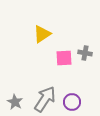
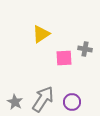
yellow triangle: moved 1 px left
gray cross: moved 4 px up
gray arrow: moved 2 px left
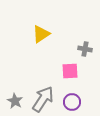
pink square: moved 6 px right, 13 px down
gray star: moved 1 px up
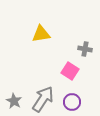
yellow triangle: rotated 24 degrees clockwise
pink square: rotated 36 degrees clockwise
gray star: moved 1 px left
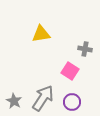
gray arrow: moved 1 px up
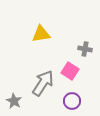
gray arrow: moved 15 px up
purple circle: moved 1 px up
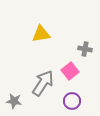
pink square: rotated 18 degrees clockwise
gray star: rotated 21 degrees counterclockwise
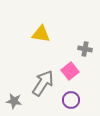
yellow triangle: rotated 18 degrees clockwise
purple circle: moved 1 px left, 1 px up
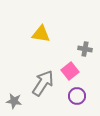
purple circle: moved 6 px right, 4 px up
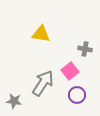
purple circle: moved 1 px up
